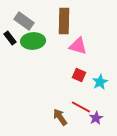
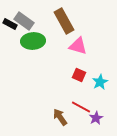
brown rectangle: rotated 30 degrees counterclockwise
black rectangle: moved 14 px up; rotated 24 degrees counterclockwise
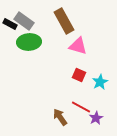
green ellipse: moved 4 px left, 1 px down
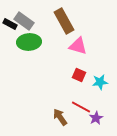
cyan star: rotated 21 degrees clockwise
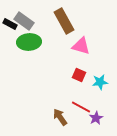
pink triangle: moved 3 px right
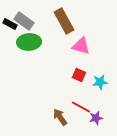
purple star: rotated 16 degrees clockwise
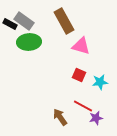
red line: moved 2 px right, 1 px up
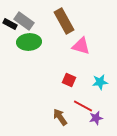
red square: moved 10 px left, 5 px down
